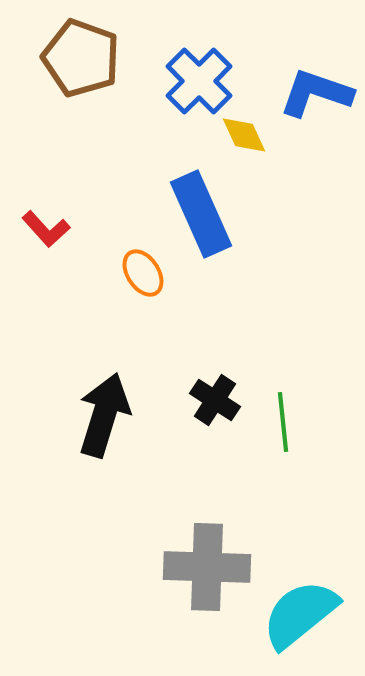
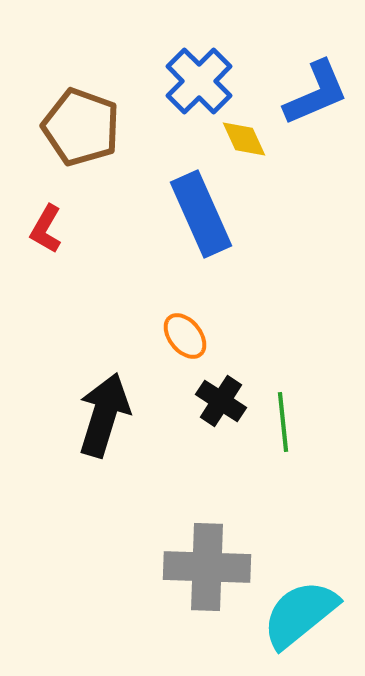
brown pentagon: moved 69 px down
blue L-shape: rotated 138 degrees clockwise
yellow diamond: moved 4 px down
red L-shape: rotated 72 degrees clockwise
orange ellipse: moved 42 px right, 63 px down; rotated 6 degrees counterclockwise
black cross: moved 6 px right, 1 px down
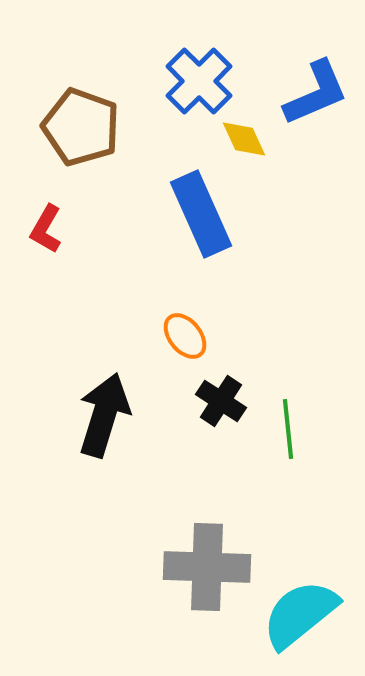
green line: moved 5 px right, 7 px down
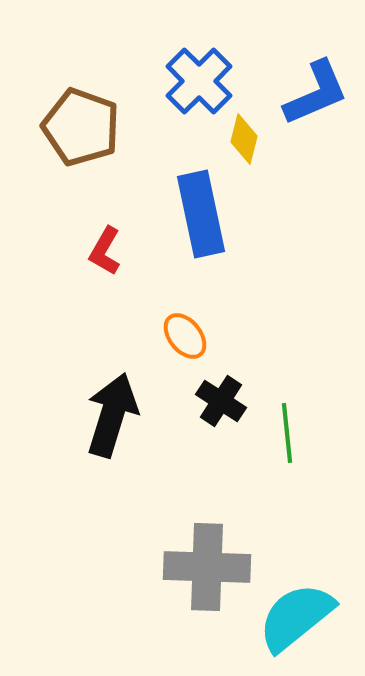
yellow diamond: rotated 39 degrees clockwise
blue rectangle: rotated 12 degrees clockwise
red L-shape: moved 59 px right, 22 px down
black arrow: moved 8 px right
green line: moved 1 px left, 4 px down
cyan semicircle: moved 4 px left, 3 px down
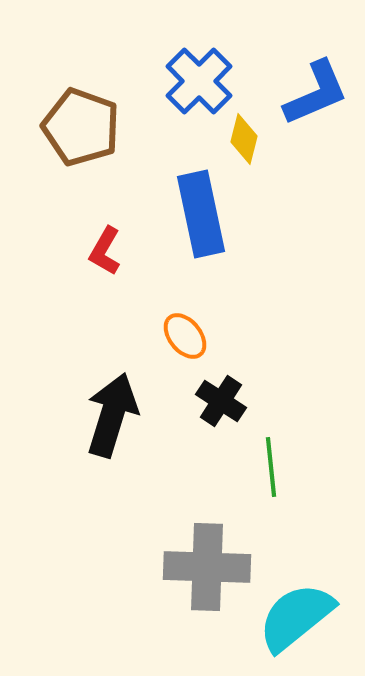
green line: moved 16 px left, 34 px down
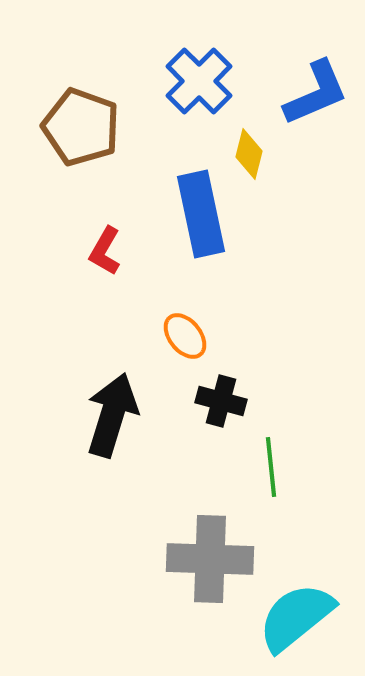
yellow diamond: moved 5 px right, 15 px down
black cross: rotated 18 degrees counterclockwise
gray cross: moved 3 px right, 8 px up
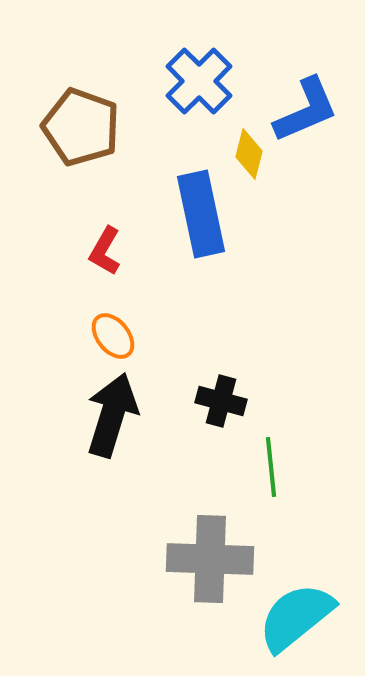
blue L-shape: moved 10 px left, 17 px down
orange ellipse: moved 72 px left
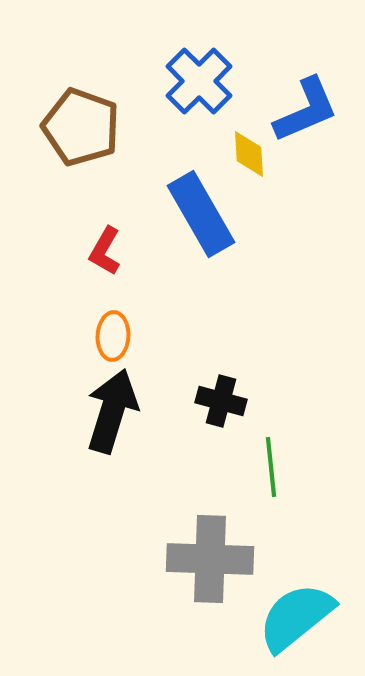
yellow diamond: rotated 18 degrees counterclockwise
blue rectangle: rotated 18 degrees counterclockwise
orange ellipse: rotated 42 degrees clockwise
black arrow: moved 4 px up
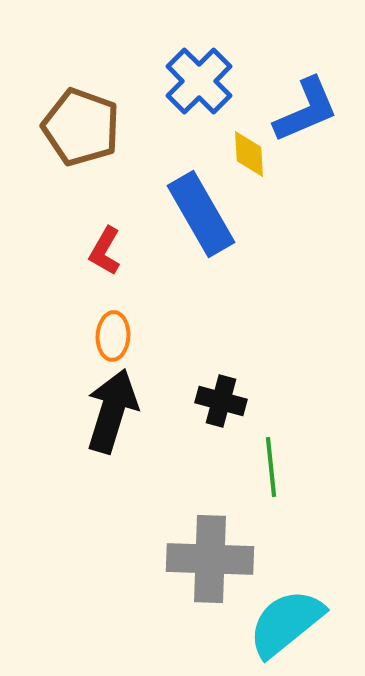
cyan semicircle: moved 10 px left, 6 px down
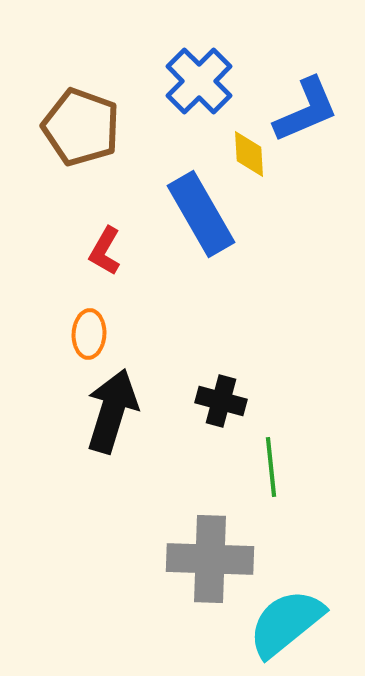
orange ellipse: moved 24 px left, 2 px up
